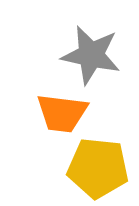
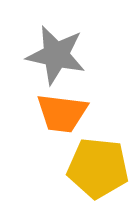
gray star: moved 35 px left
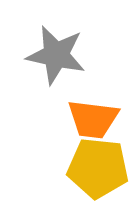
orange trapezoid: moved 31 px right, 6 px down
